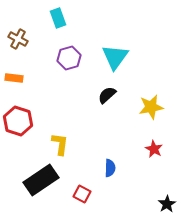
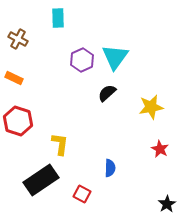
cyan rectangle: rotated 18 degrees clockwise
purple hexagon: moved 13 px right, 2 px down; rotated 10 degrees counterclockwise
orange rectangle: rotated 18 degrees clockwise
black semicircle: moved 2 px up
red star: moved 6 px right
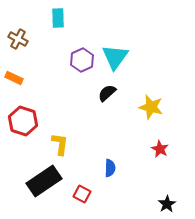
yellow star: rotated 25 degrees clockwise
red hexagon: moved 5 px right
black rectangle: moved 3 px right, 1 px down
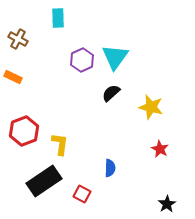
orange rectangle: moved 1 px left, 1 px up
black semicircle: moved 4 px right
red hexagon: moved 1 px right, 10 px down; rotated 20 degrees clockwise
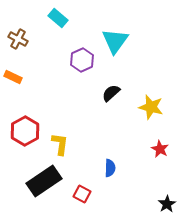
cyan rectangle: rotated 48 degrees counterclockwise
cyan triangle: moved 16 px up
red hexagon: moved 1 px right; rotated 8 degrees counterclockwise
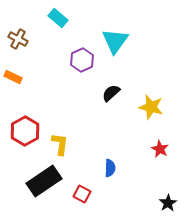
black star: moved 1 px right, 1 px up
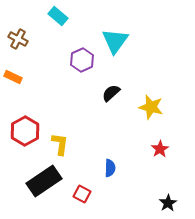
cyan rectangle: moved 2 px up
red star: rotated 12 degrees clockwise
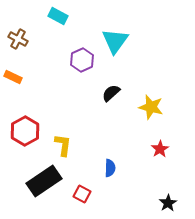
cyan rectangle: rotated 12 degrees counterclockwise
yellow L-shape: moved 3 px right, 1 px down
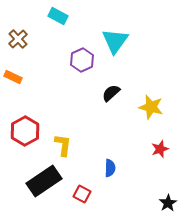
brown cross: rotated 18 degrees clockwise
red star: rotated 12 degrees clockwise
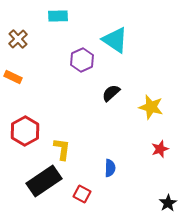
cyan rectangle: rotated 30 degrees counterclockwise
cyan triangle: moved 1 px up; rotated 32 degrees counterclockwise
yellow L-shape: moved 1 px left, 4 px down
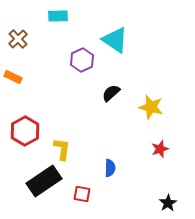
red square: rotated 18 degrees counterclockwise
